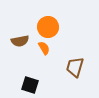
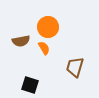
brown semicircle: moved 1 px right
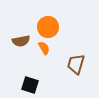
brown trapezoid: moved 1 px right, 3 px up
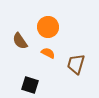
brown semicircle: moved 1 px left; rotated 66 degrees clockwise
orange semicircle: moved 4 px right, 5 px down; rotated 32 degrees counterclockwise
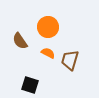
brown trapezoid: moved 6 px left, 4 px up
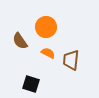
orange circle: moved 2 px left
brown trapezoid: moved 1 px right; rotated 10 degrees counterclockwise
black square: moved 1 px right, 1 px up
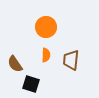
brown semicircle: moved 5 px left, 23 px down
orange semicircle: moved 2 px left, 2 px down; rotated 64 degrees clockwise
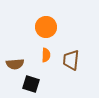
brown semicircle: rotated 60 degrees counterclockwise
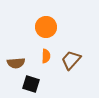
orange semicircle: moved 1 px down
brown trapezoid: rotated 35 degrees clockwise
brown semicircle: moved 1 px right, 1 px up
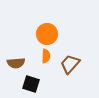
orange circle: moved 1 px right, 7 px down
brown trapezoid: moved 1 px left, 4 px down
